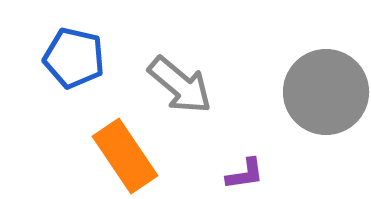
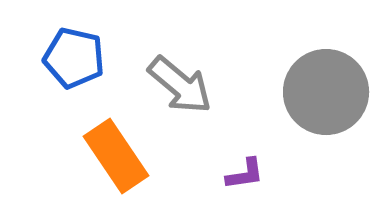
orange rectangle: moved 9 px left
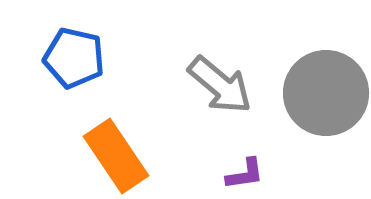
gray arrow: moved 40 px right
gray circle: moved 1 px down
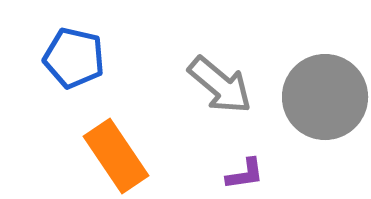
gray circle: moved 1 px left, 4 px down
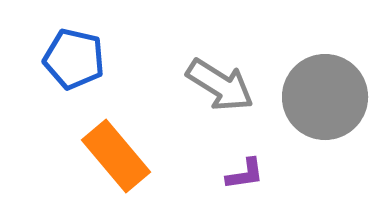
blue pentagon: moved 1 px down
gray arrow: rotated 8 degrees counterclockwise
orange rectangle: rotated 6 degrees counterclockwise
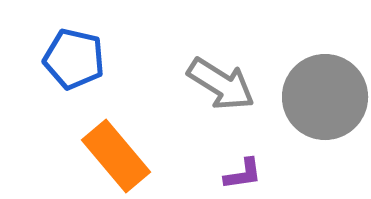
gray arrow: moved 1 px right, 1 px up
purple L-shape: moved 2 px left
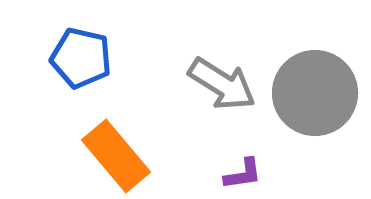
blue pentagon: moved 7 px right, 1 px up
gray arrow: moved 1 px right
gray circle: moved 10 px left, 4 px up
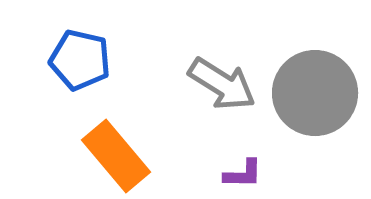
blue pentagon: moved 1 px left, 2 px down
purple L-shape: rotated 9 degrees clockwise
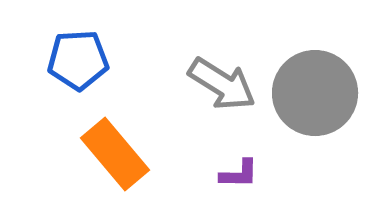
blue pentagon: moved 2 px left; rotated 16 degrees counterclockwise
orange rectangle: moved 1 px left, 2 px up
purple L-shape: moved 4 px left
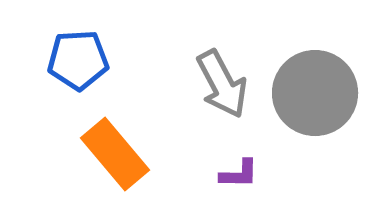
gray arrow: rotated 30 degrees clockwise
